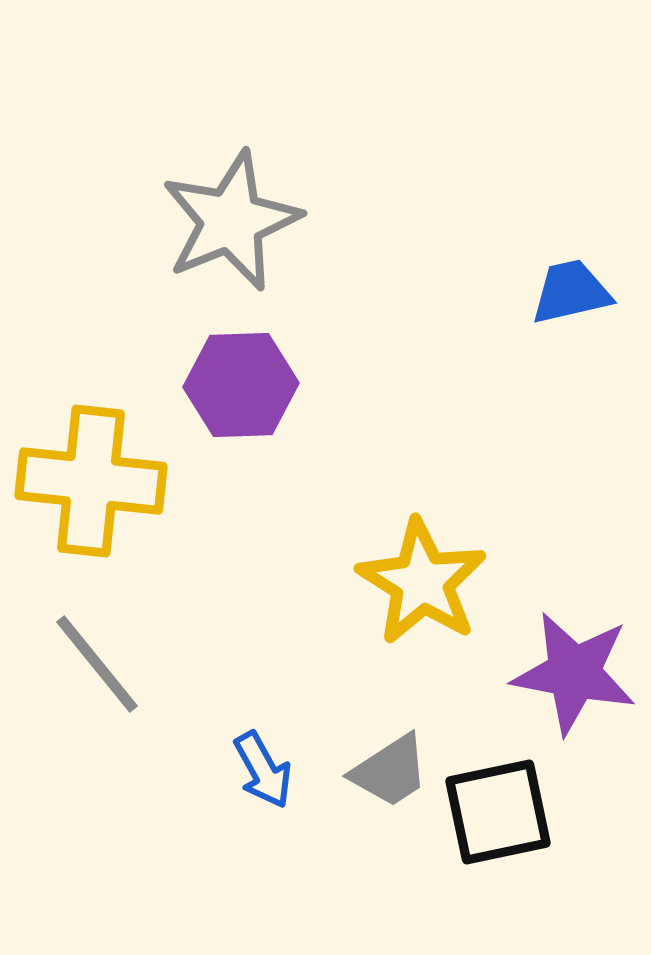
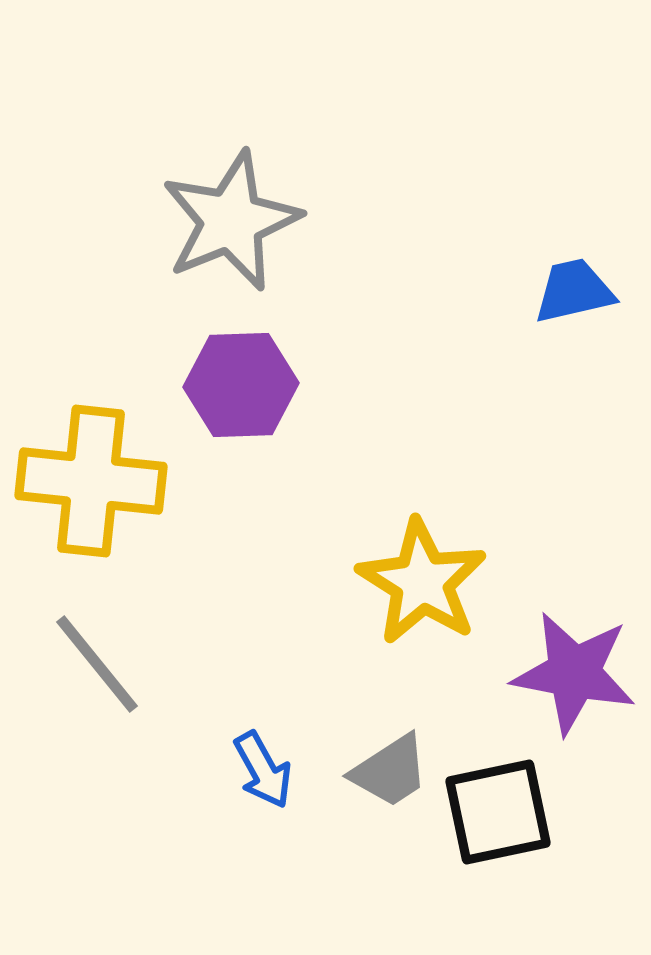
blue trapezoid: moved 3 px right, 1 px up
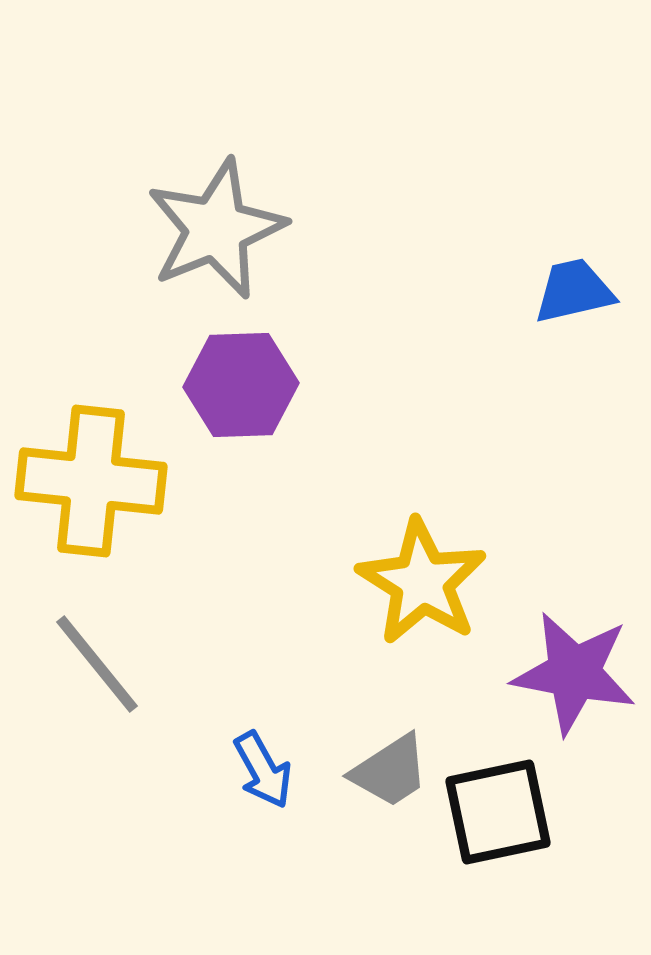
gray star: moved 15 px left, 8 px down
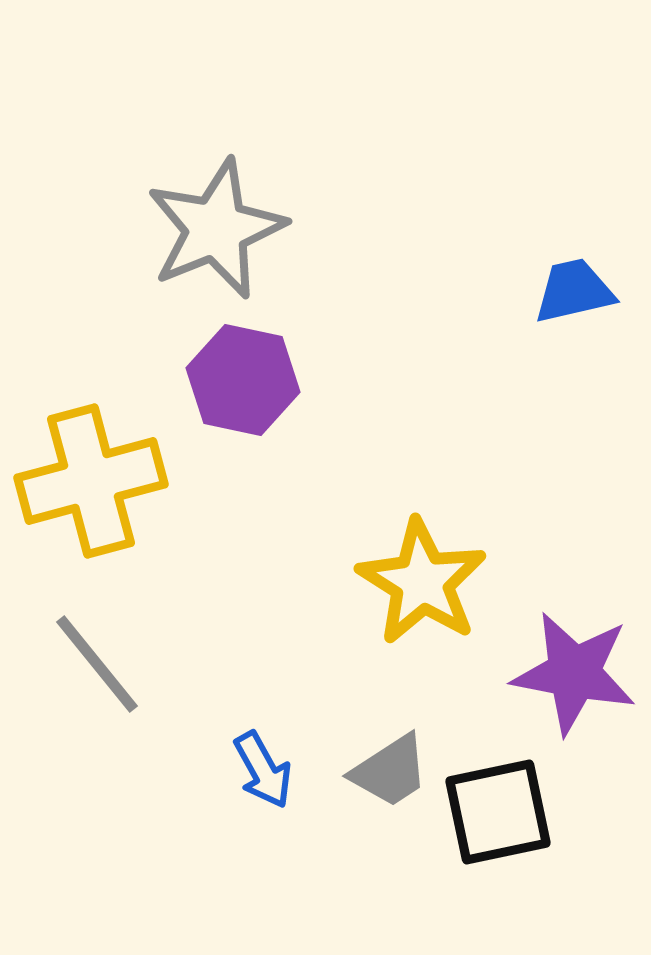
purple hexagon: moved 2 px right, 5 px up; rotated 14 degrees clockwise
yellow cross: rotated 21 degrees counterclockwise
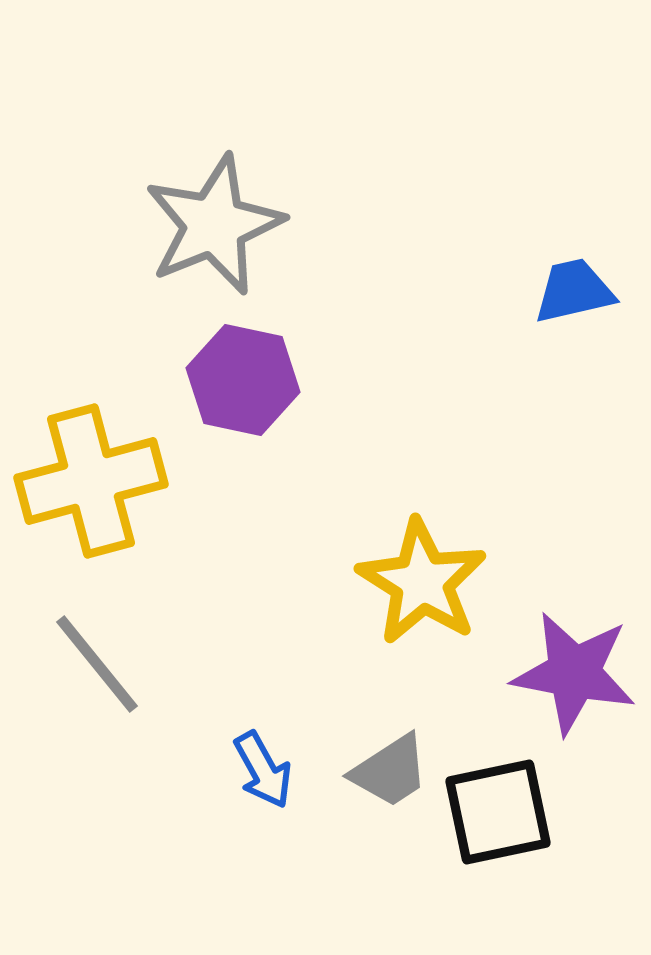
gray star: moved 2 px left, 4 px up
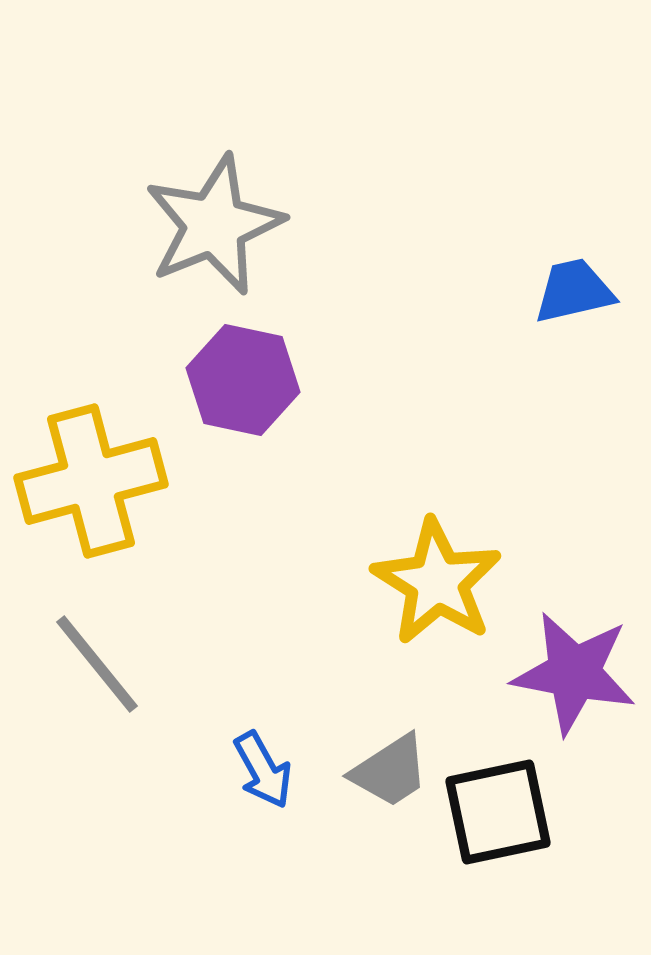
yellow star: moved 15 px right
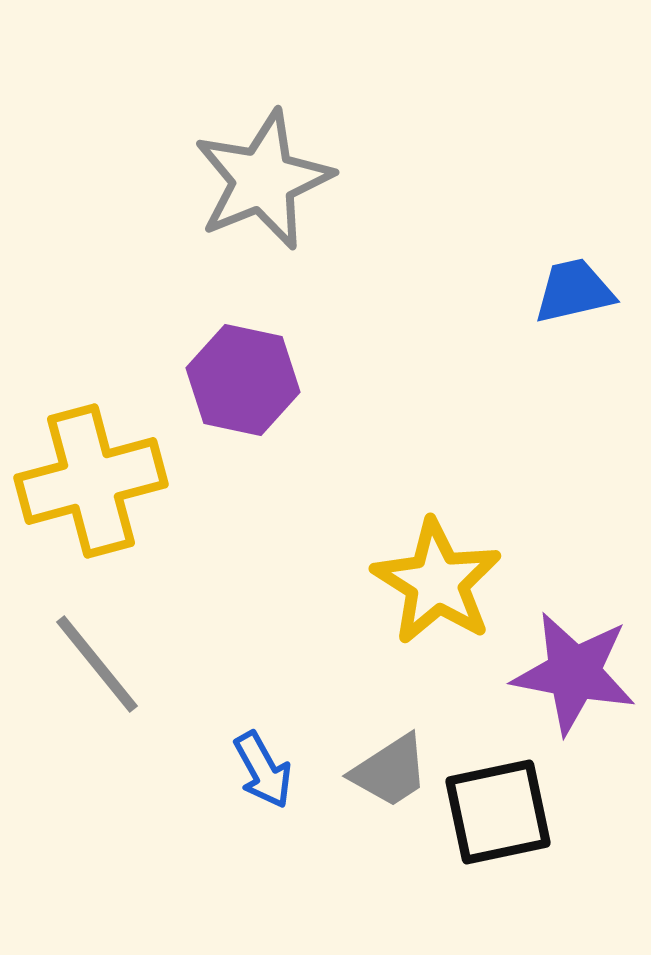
gray star: moved 49 px right, 45 px up
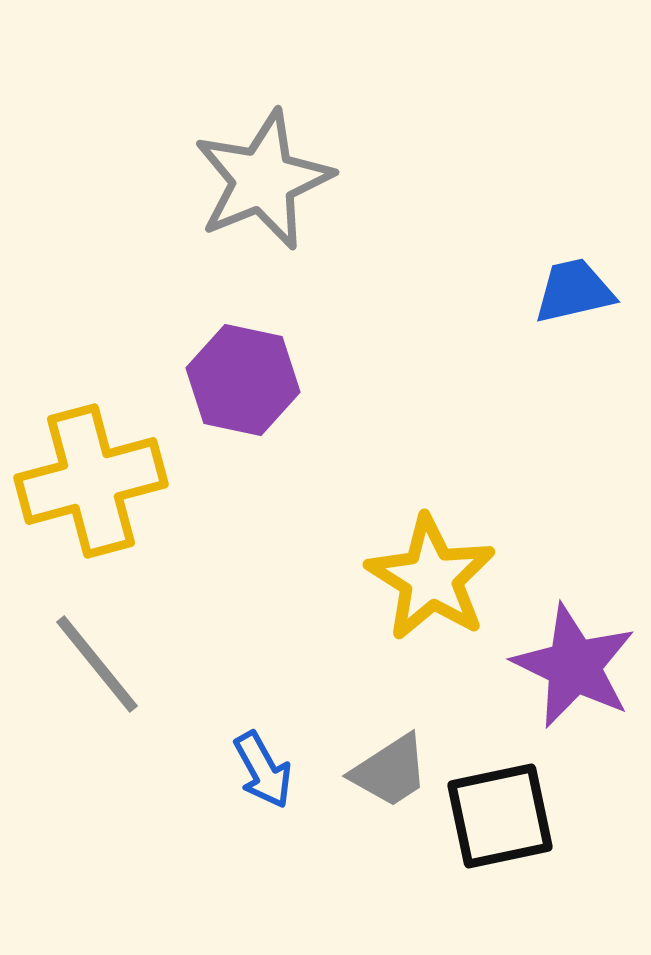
yellow star: moved 6 px left, 4 px up
purple star: moved 7 px up; rotated 15 degrees clockwise
black square: moved 2 px right, 4 px down
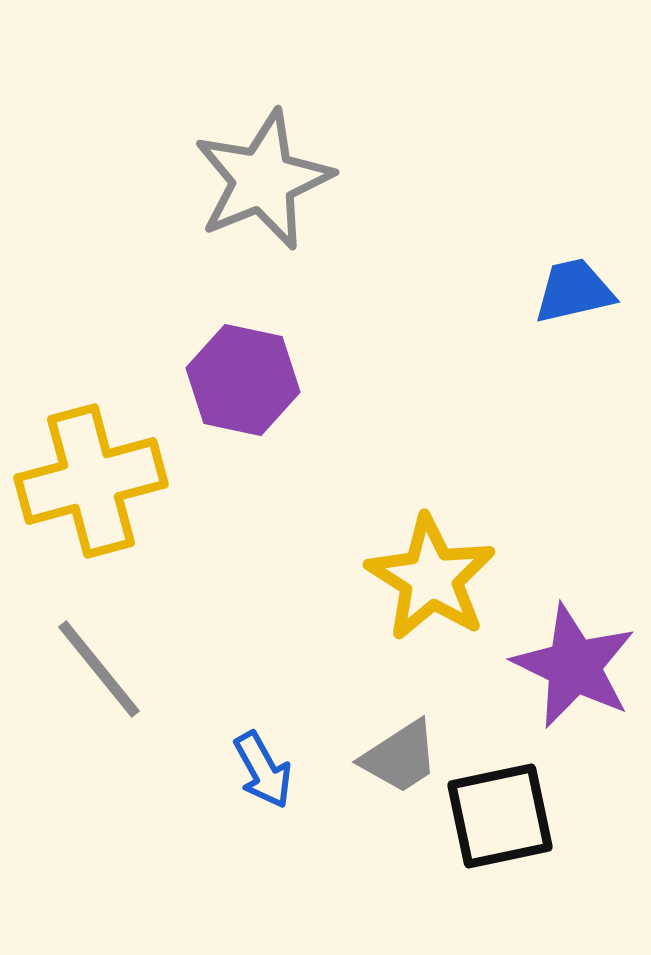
gray line: moved 2 px right, 5 px down
gray trapezoid: moved 10 px right, 14 px up
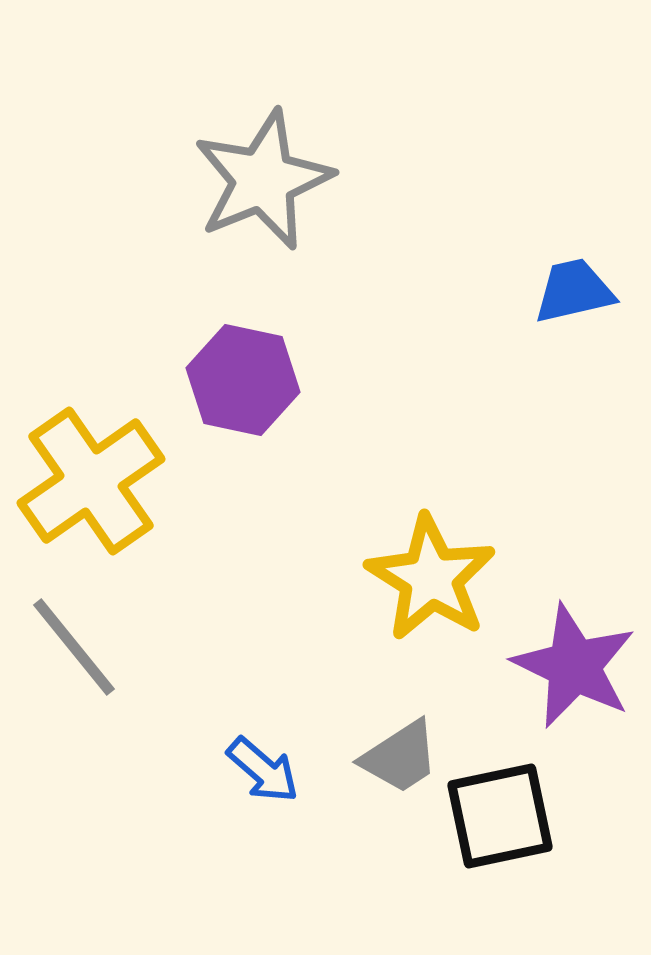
yellow cross: rotated 20 degrees counterclockwise
gray line: moved 25 px left, 22 px up
blue arrow: rotated 20 degrees counterclockwise
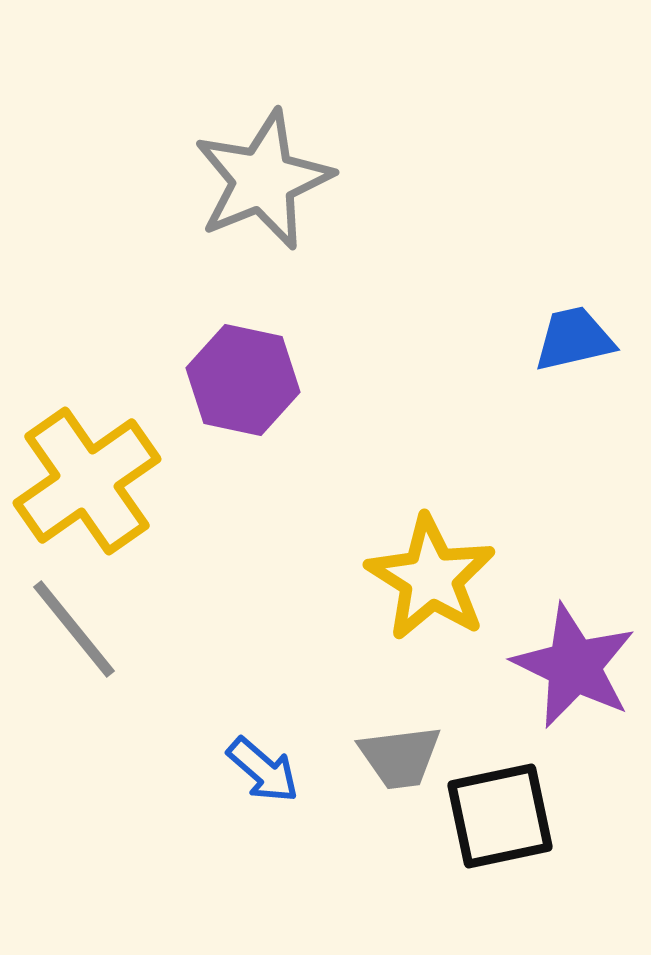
blue trapezoid: moved 48 px down
yellow cross: moved 4 px left
gray line: moved 18 px up
gray trapezoid: rotated 26 degrees clockwise
